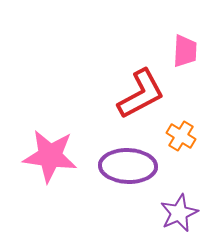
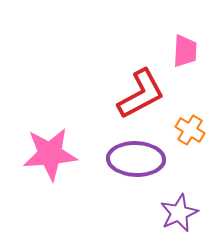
orange cross: moved 9 px right, 6 px up
pink star: moved 2 px up; rotated 12 degrees counterclockwise
purple ellipse: moved 8 px right, 7 px up
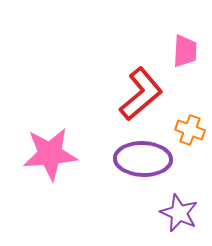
red L-shape: rotated 12 degrees counterclockwise
orange cross: rotated 12 degrees counterclockwise
purple ellipse: moved 7 px right
purple star: rotated 24 degrees counterclockwise
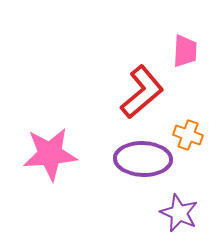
red L-shape: moved 1 px right, 2 px up
orange cross: moved 2 px left, 5 px down
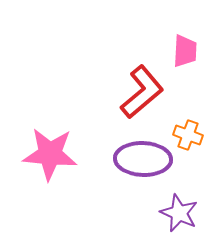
pink star: rotated 10 degrees clockwise
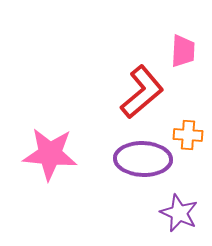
pink trapezoid: moved 2 px left
orange cross: rotated 16 degrees counterclockwise
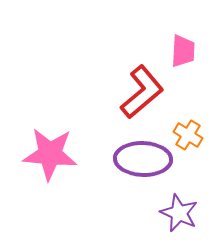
orange cross: rotated 28 degrees clockwise
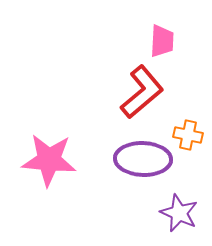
pink trapezoid: moved 21 px left, 10 px up
orange cross: rotated 20 degrees counterclockwise
pink star: moved 1 px left, 6 px down
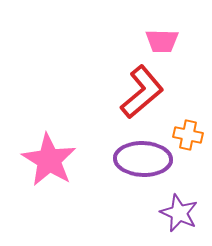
pink trapezoid: rotated 88 degrees clockwise
pink star: rotated 26 degrees clockwise
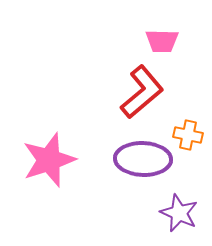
pink star: rotated 22 degrees clockwise
